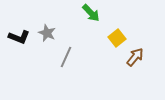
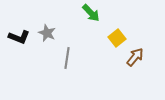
gray line: moved 1 px right, 1 px down; rotated 15 degrees counterclockwise
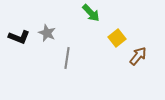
brown arrow: moved 3 px right, 1 px up
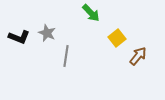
gray line: moved 1 px left, 2 px up
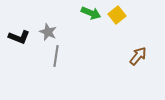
green arrow: rotated 24 degrees counterclockwise
gray star: moved 1 px right, 1 px up
yellow square: moved 23 px up
gray line: moved 10 px left
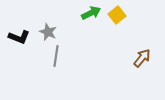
green arrow: rotated 48 degrees counterclockwise
brown arrow: moved 4 px right, 2 px down
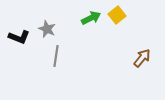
green arrow: moved 5 px down
gray star: moved 1 px left, 3 px up
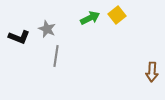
green arrow: moved 1 px left
brown arrow: moved 10 px right, 14 px down; rotated 144 degrees clockwise
